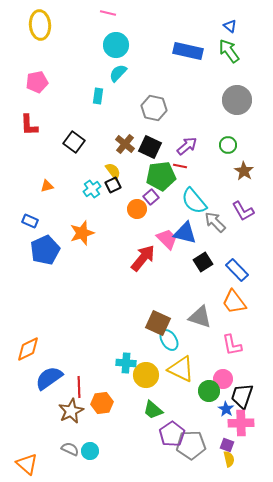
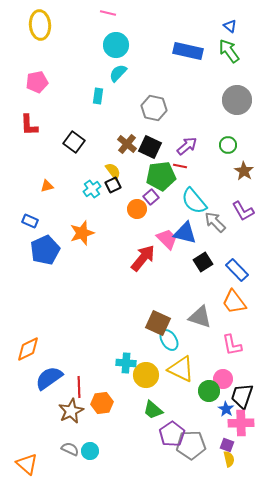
brown cross at (125, 144): moved 2 px right
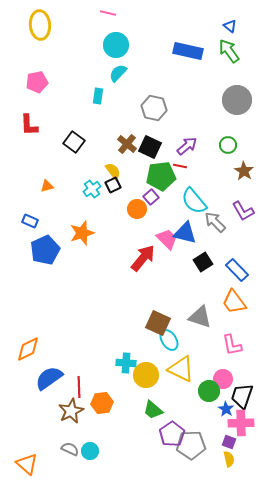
purple square at (227, 445): moved 2 px right, 3 px up
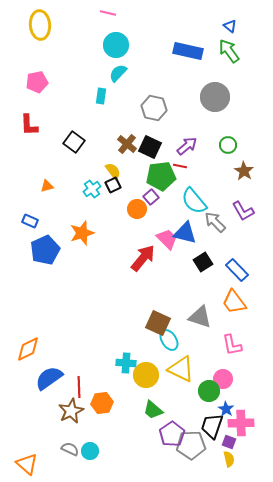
cyan rectangle at (98, 96): moved 3 px right
gray circle at (237, 100): moved 22 px left, 3 px up
black trapezoid at (242, 396): moved 30 px left, 30 px down
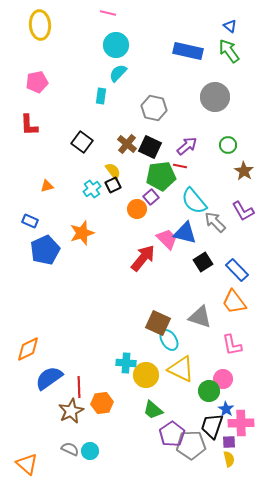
black square at (74, 142): moved 8 px right
purple square at (229, 442): rotated 24 degrees counterclockwise
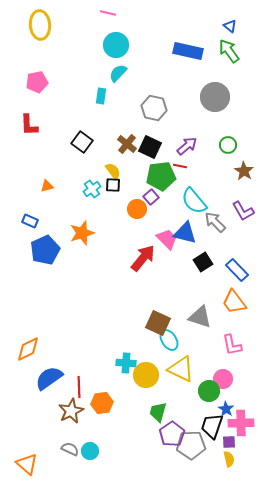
black square at (113, 185): rotated 28 degrees clockwise
green trapezoid at (153, 410): moved 5 px right, 2 px down; rotated 65 degrees clockwise
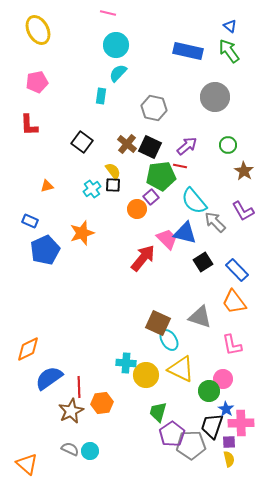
yellow ellipse at (40, 25): moved 2 px left, 5 px down; rotated 24 degrees counterclockwise
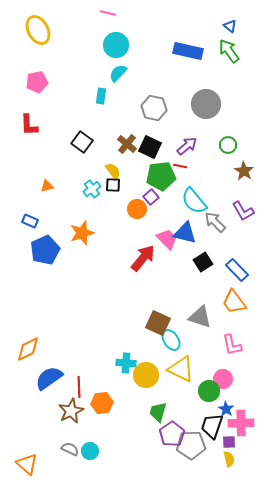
gray circle at (215, 97): moved 9 px left, 7 px down
cyan ellipse at (169, 340): moved 2 px right
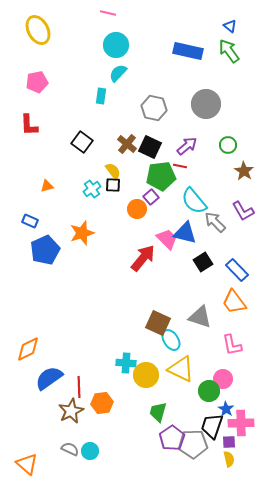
purple pentagon at (172, 434): moved 4 px down
gray pentagon at (191, 445): moved 2 px right, 1 px up
